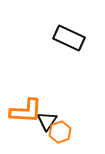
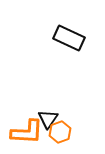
orange L-shape: moved 1 px right, 21 px down
black triangle: moved 1 px right, 2 px up
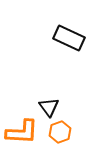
black triangle: moved 1 px right, 12 px up; rotated 10 degrees counterclockwise
orange L-shape: moved 5 px left
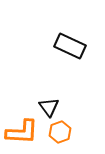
black rectangle: moved 1 px right, 8 px down
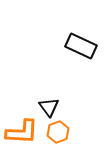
black rectangle: moved 11 px right
orange hexagon: moved 2 px left
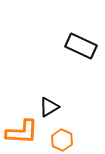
black triangle: rotated 35 degrees clockwise
orange hexagon: moved 4 px right, 8 px down; rotated 15 degrees counterclockwise
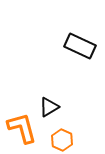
black rectangle: moved 1 px left
orange L-shape: moved 4 px up; rotated 108 degrees counterclockwise
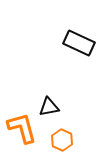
black rectangle: moved 1 px left, 3 px up
black triangle: rotated 20 degrees clockwise
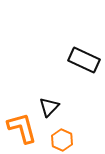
black rectangle: moved 5 px right, 17 px down
black triangle: rotated 35 degrees counterclockwise
